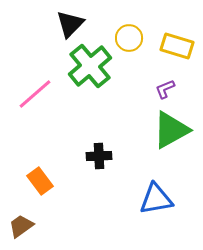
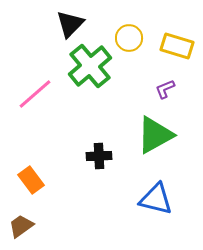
green triangle: moved 16 px left, 5 px down
orange rectangle: moved 9 px left, 1 px up
blue triangle: rotated 24 degrees clockwise
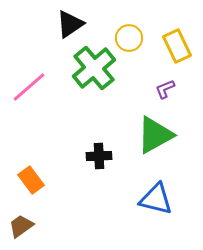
black triangle: rotated 12 degrees clockwise
yellow rectangle: rotated 48 degrees clockwise
green cross: moved 4 px right, 2 px down
pink line: moved 6 px left, 7 px up
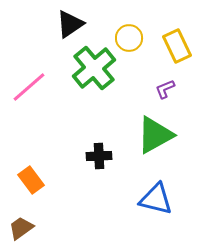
brown trapezoid: moved 2 px down
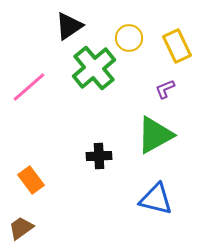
black triangle: moved 1 px left, 2 px down
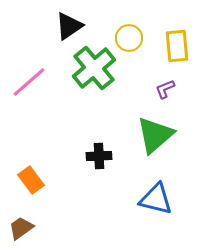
yellow rectangle: rotated 20 degrees clockwise
pink line: moved 5 px up
green triangle: rotated 12 degrees counterclockwise
